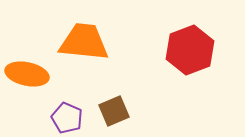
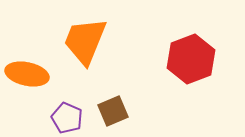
orange trapezoid: moved 1 px right, 1 px up; rotated 74 degrees counterclockwise
red hexagon: moved 1 px right, 9 px down
brown square: moved 1 px left
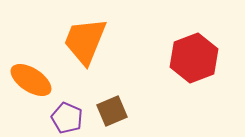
red hexagon: moved 3 px right, 1 px up
orange ellipse: moved 4 px right, 6 px down; rotated 21 degrees clockwise
brown square: moved 1 px left
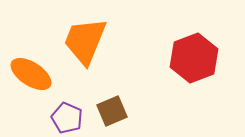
orange ellipse: moved 6 px up
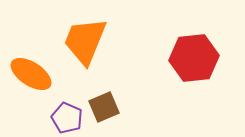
red hexagon: rotated 15 degrees clockwise
brown square: moved 8 px left, 4 px up
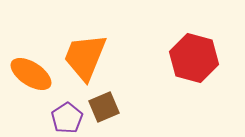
orange trapezoid: moved 16 px down
red hexagon: rotated 21 degrees clockwise
purple pentagon: rotated 16 degrees clockwise
